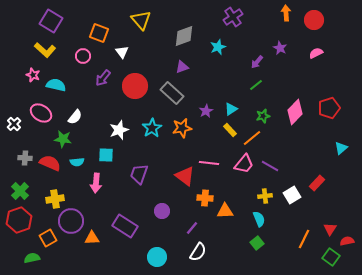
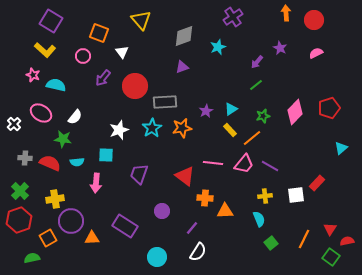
gray rectangle at (172, 93): moved 7 px left, 9 px down; rotated 45 degrees counterclockwise
pink line at (209, 163): moved 4 px right
white square at (292, 195): moved 4 px right; rotated 24 degrees clockwise
green square at (257, 243): moved 14 px right
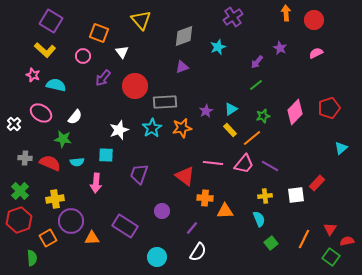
green semicircle at (32, 258): rotated 98 degrees clockwise
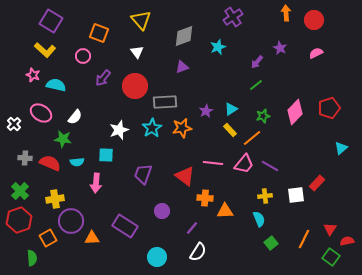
white triangle at (122, 52): moved 15 px right
purple trapezoid at (139, 174): moved 4 px right
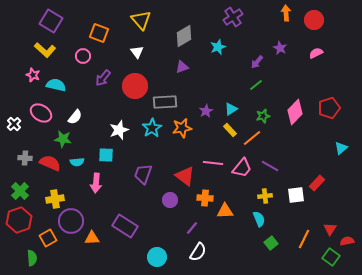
gray diamond at (184, 36): rotated 10 degrees counterclockwise
pink trapezoid at (244, 164): moved 2 px left, 4 px down
purple circle at (162, 211): moved 8 px right, 11 px up
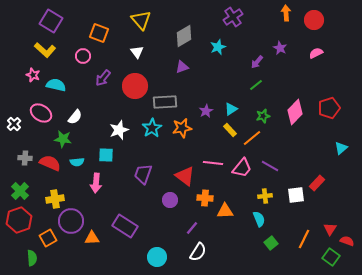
red semicircle at (347, 241): rotated 32 degrees clockwise
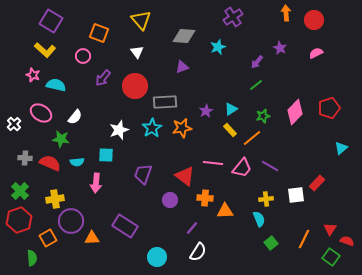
gray diamond at (184, 36): rotated 35 degrees clockwise
green star at (63, 139): moved 2 px left
yellow cross at (265, 196): moved 1 px right, 3 px down
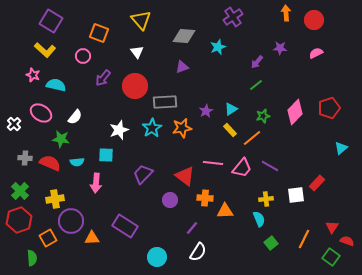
purple star at (280, 48): rotated 24 degrees counterclockwise
purple trapezoid at (143, 174): rotated 25 degrees clockwise
red triangle at (330, 229): moved 2 px right, 2 px up
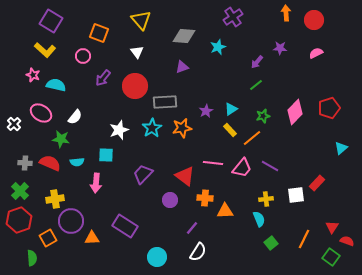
gray cross at (25, 158): moved 5 px down
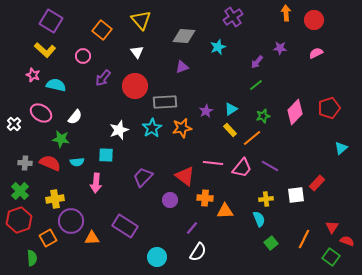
orange square at (99, 33): moved 3 px right, 3 px up; rotated 18 degrees clockwise
purple trapezoid at (143, 174): moved 3 px down
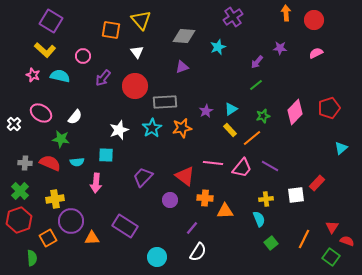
orange square at (102, 30): moved 9 px right; rotated 30 degrees counterclockwise
cyan semicircle at (56, 85): moved 4 px right, 9 px up
